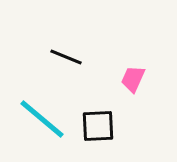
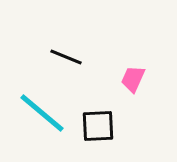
cyan line: moved 6 px up
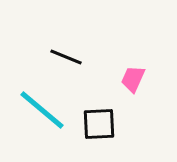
cyan line: moved 3 px up
black square: moved 1 px right, 2 px up
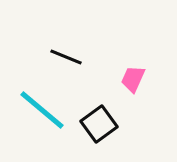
black square: rotated 33 degrees counterclockwise
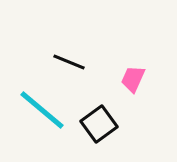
black line: moved 3 px right, 5 px down
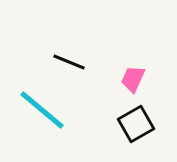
black square: moved 37 px right; rotated 6 degrees clockwise
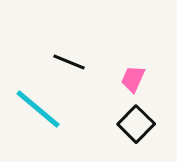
cyan line: moved 4 px left, 1 px up
black square: rotated 15 degrees counterclockwise
